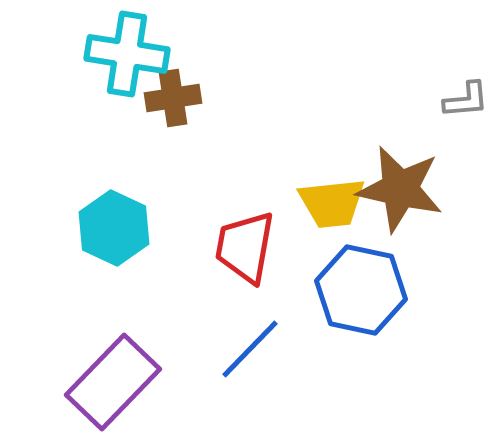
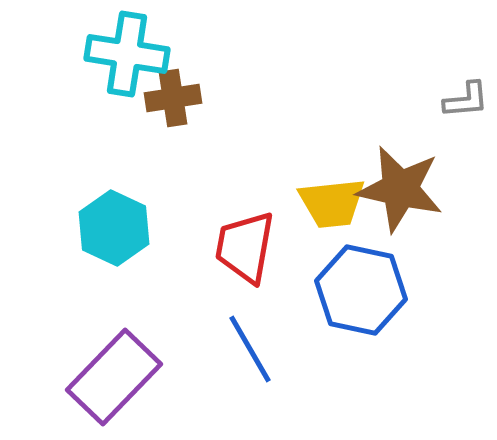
blue line: rotated 74 degrees counterclockwise
purple rectangle: moved 1 px right, 5 px up
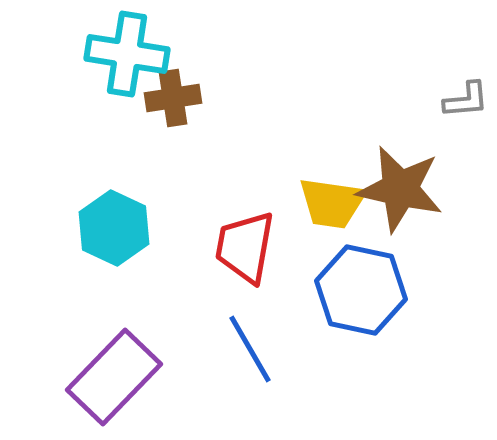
yellow trapezoid: rotated 14 degrees clockwise
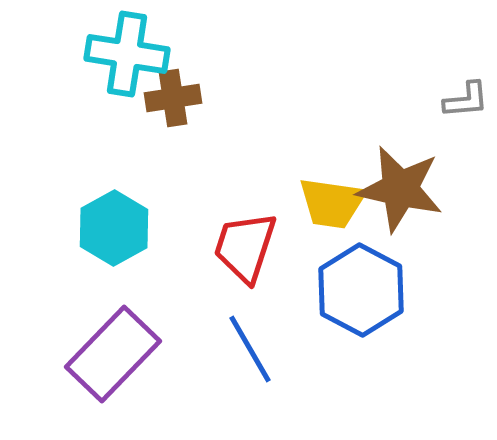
cyan hexagon: rotated 6 degrees clockwise
red trapezoid: rotated 8 degrees clockwise
blue hexagon: rotated 16 degrees clockwise
purple rectangle: moved 1 px left, 23 px up
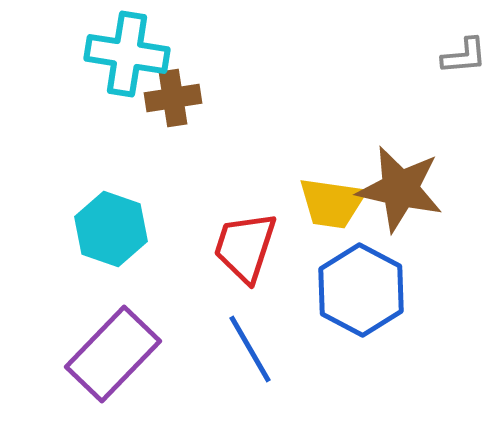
gray L-shape: moved 2 px left, 44 px up
cyan hexagon: moved 3 px left, 1 px down; rotated 12 degrees counterclockwise
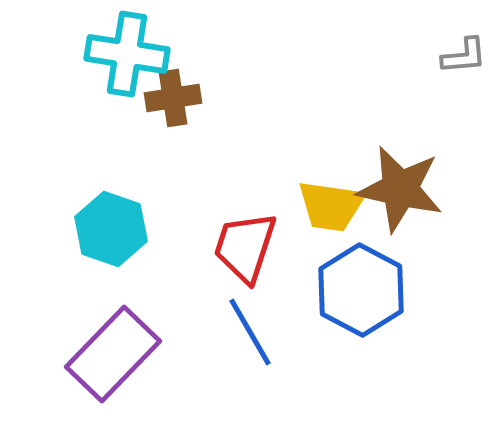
yellow trapezoid: moved 1 px left, 3 px down
blue line: moved 17 px up
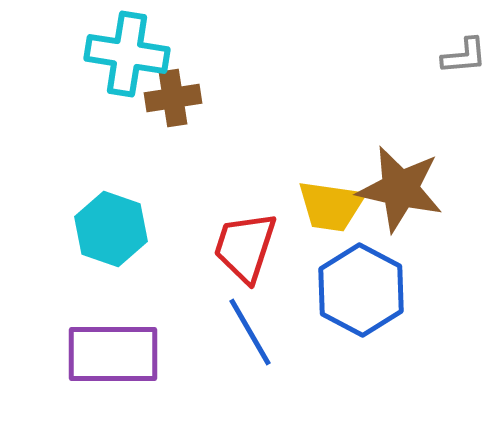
purple rectangle: rotated 46 degrees clockwise
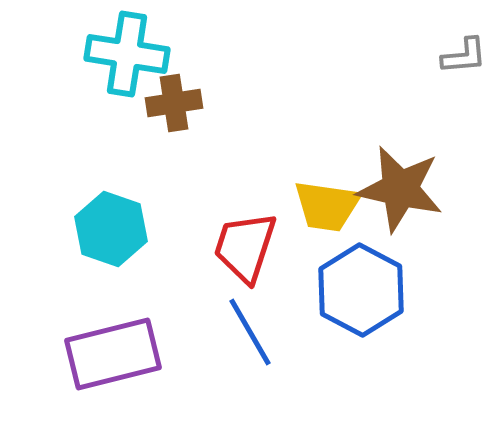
brown cross: moved 1 px right, 5 px down
yellow trapezoid: moved 4 px left
purple rectangle: rotated 14 degrees counterclockwise
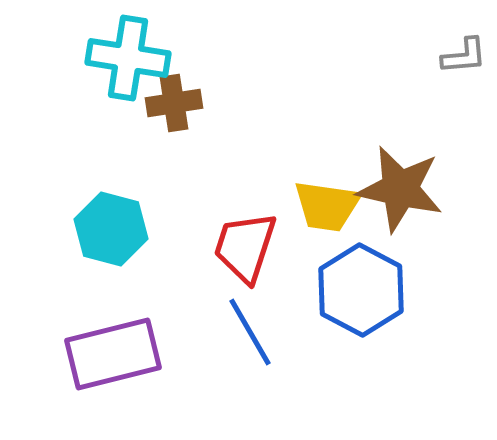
cyan cross: moved 1 px right, 4 px down
cyan hexagon: rotated 4 degrees counterclockwise
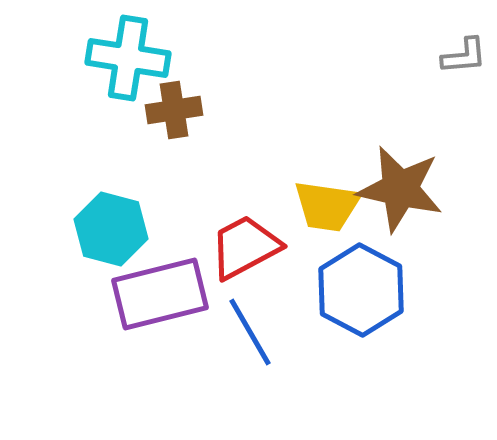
brown cross: moved 7 px down
red trapezoid: rotated 44 degrees clockwise
purple rectangle: moved 47 px right, 60 px up
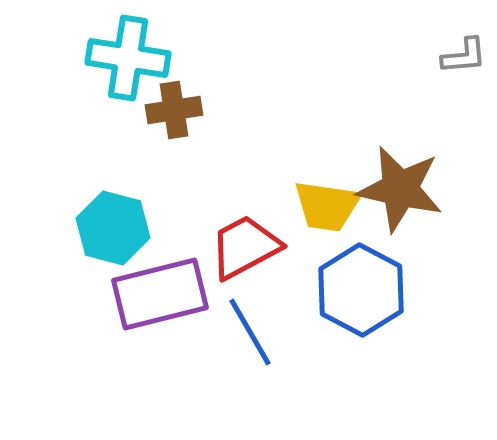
cyan hexagon: moved 2 px right, 1 px up
